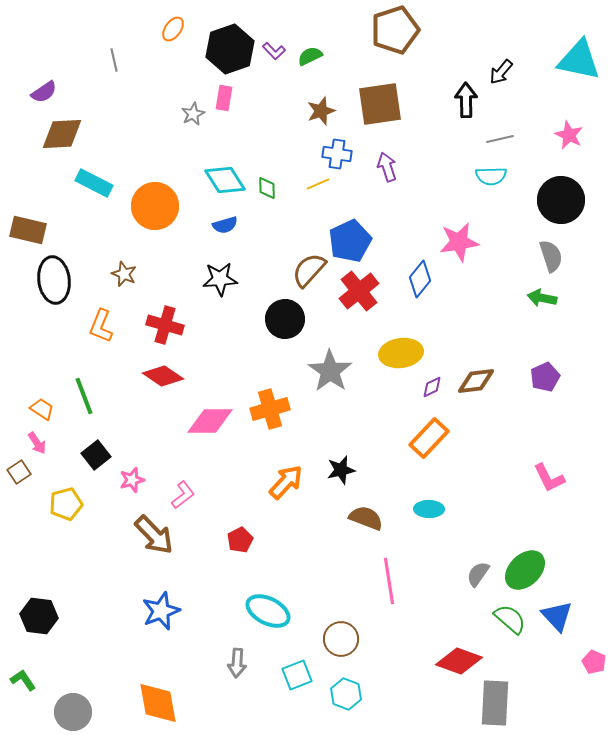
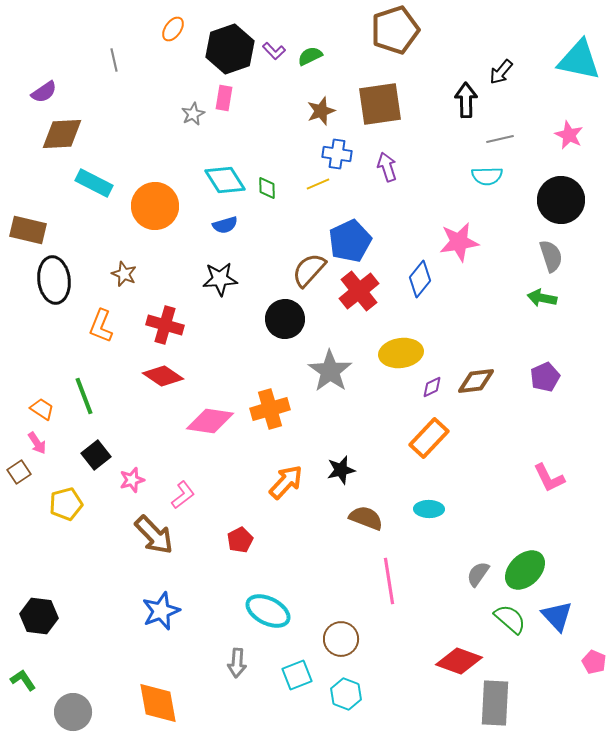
cyan semicircle at (491, 176): moved 4 px left
pink diamond at (210, 421): rotated 9 degrees clockwise
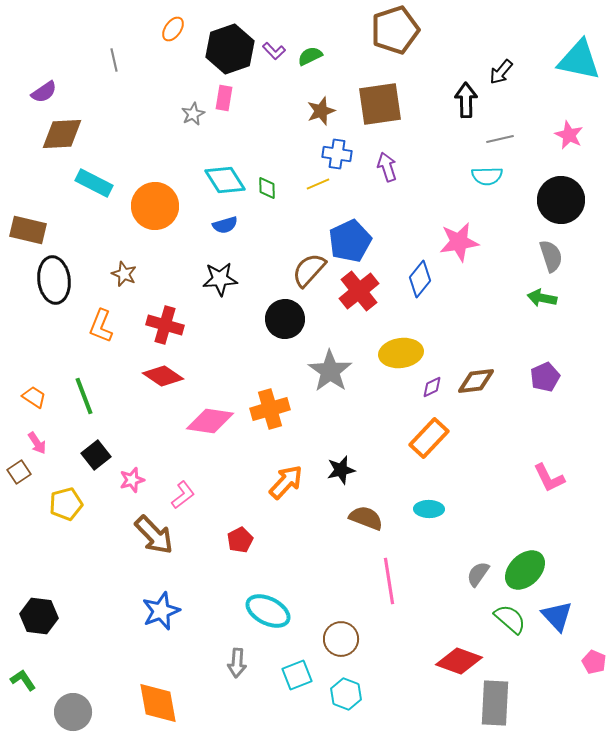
orange trapezoid at (42, 409): moved 8 px left, 12 px up
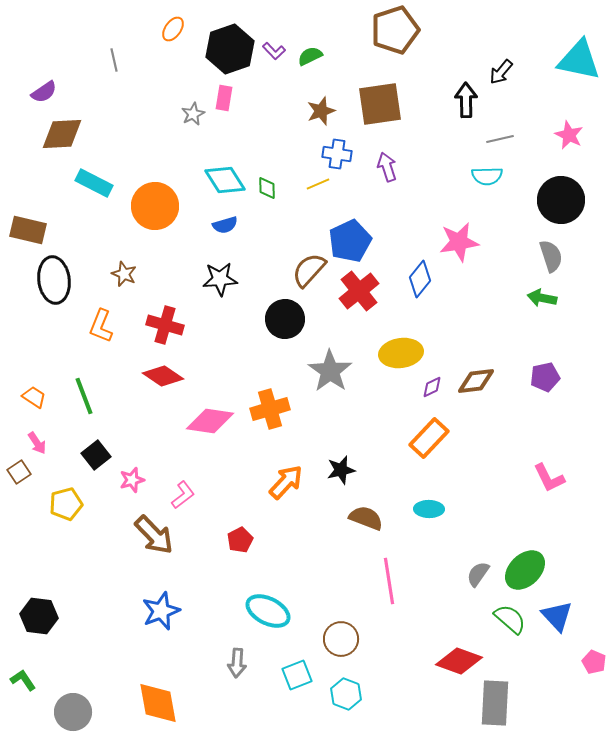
purple pentagon at (545, 377): rotated 12 degrees clockwise
